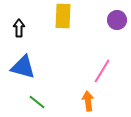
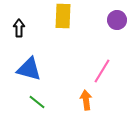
blue triangle: moved 6 px right, 2 px down
orange arrow: moved 2 px left, 1 px up
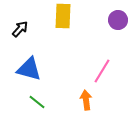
purple circle: moved 1 px right
black arrow: moved 1 px right, 1 px down; rotated 42 degrees clockwise
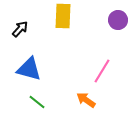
orange arrow: rotated 48 degrees counterclockwise
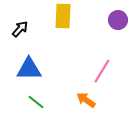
blue triangle: rotated 16 degrees counterclockwise
green line: moved 1 px left
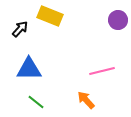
yellow rectangle: moved 13 px left; rotated 70 degrees counterclockwise
pink line: rotated 45 degrees clockwise
orange arrow: rotated 12 degrees clockwise
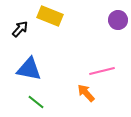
blue triangle: rotated 12 degrees clockwise
orange arrow: moved 7 px up
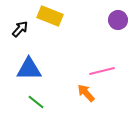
blue triangle: rotated 12 degrees counterclockwise
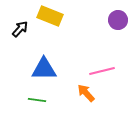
blue triangle: moved 15 px right
green line: moved 1 px right, 2 px up; rotated 30 degrees counterclockwise
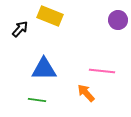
pink line: rotated 20 degrees clockwise
